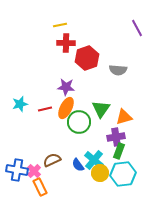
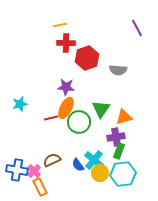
red line: moved 6 px right, 9 px down
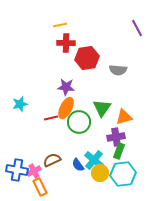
red hexagon: rotated 10 degrees clockwise
green triangle: moved 1 px right, 1 px up
pink cross: rotated 16 degrees clockwise
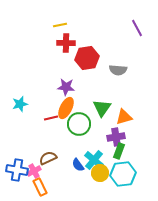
green circle: moved 2 px down
brown semicircle: moved 4 px left, 2 px up
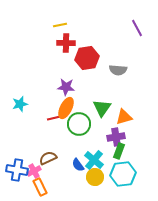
red line: moved 3 px right
yellow circle: moved 5 px left, 4 px down
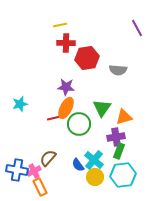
brown semicircle: rotated 24 degrees counterclockwise
cyan hexagon: moved 1 px down
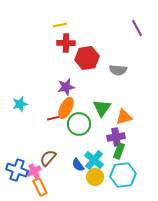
purple star: rotated 18 degrees counterclockwise
blue cross: rotated 10 degrees clockwise
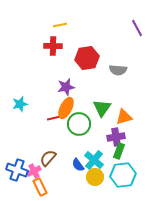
red cross: moved 13 px left, 3 px down
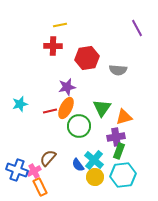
purple star: moved 1 px right
red line: moved 4 px left, 7 px up
green circle: moved 2 px down
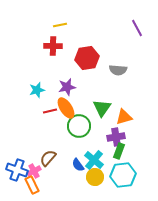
cyan star: moved 17 px right, 14 px up
orange ellipse: rotated 60 degrees counterclockwise
orange rectangle: moved 8 px left, 2 px up
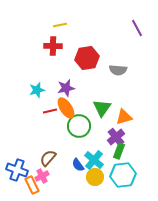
purple star: moved 1 px left, 1 px down
purple cross: rotated 30 degrees counterclockwise
pink cross: moved 8 px right, 5 px down
